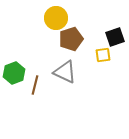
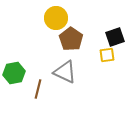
brown pentagon: rotated 20 degrees counterclockwise
yellow square: moved 4 px right
green hexagon: rotated 10 degrees clockwise
brown line: moved 3 px right, 4 px down
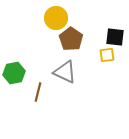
black square: rotated 24 degrees clockwise
brown line: moved 3 px down
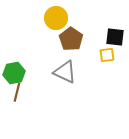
brown line: moved 21 px left
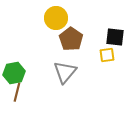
gray triangle: rotated 45 degrees clockwise
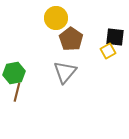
yellow square: moved 1 px right, 4 px up; rotated 21 degrees counterclockwise
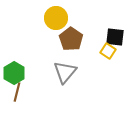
yellow square: rotated 28 degrees counterclockwise
green hexagon: rotated 20 degrees counterclockwise
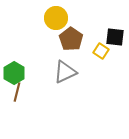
yellow square: moved 7 px left
gray triangle: rotated 25 degrees clockwise
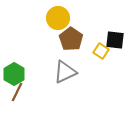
yellow circle: moved 2 px right
black square: moved 3 px down
green hexagon: moved 1 px down
brown line: rotated 12 degrees clockwise
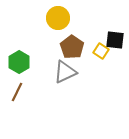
brown pentagon: moved 1 px right, 8 px down
green hexagon: moved 5 px right, 12 px up
